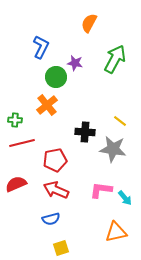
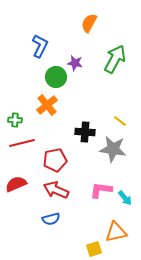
blue L-shape: moved 1 px left, 1 px up
yellow square: moved 33 px right, 1 px down
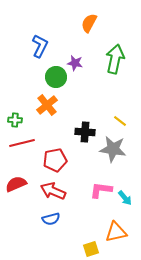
green arrow: rotated 16 degrees counterclockwise
red arrow: moved 3 px left, 1 px down
yellow square: moved 3 px left
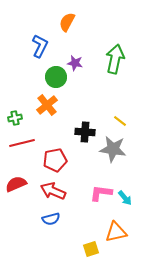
orange semicircle: moved 22 px left, 1 px up
green cross: moved 2 px up; rotated 16 degrees counterclockwise
pink L-shape: moved 3 px down
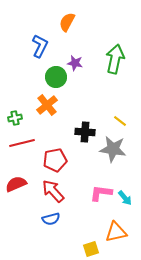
red arrow: rotated 25 degrees clockwise
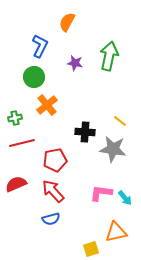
green arrow: moved 6 px left, 3 px up
green circle: moved 22 px left
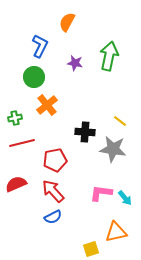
blue semicircle: moved 2 px right, 2 px up; rotated 12 degrees counterclockwise
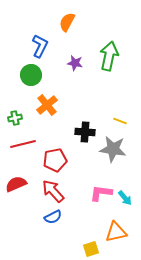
green circle: moved 3 px left, 2 px up
yellow line: rotated 16 degrees counterclockwise
red line: moved 1 px right, 1 px down
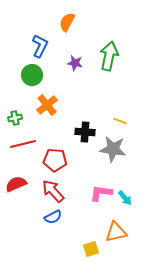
green circle: moved 1 px right
red pentagon: rotated 15 degrees clockwise
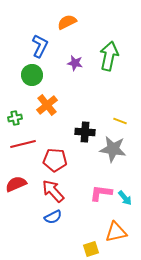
orange semicircle: rotated 36 degrees clockwise
